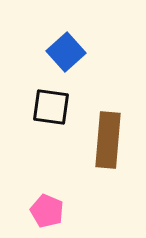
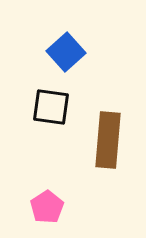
pink pentagon: moved 4 px up; rotated 16 degrees clockwise
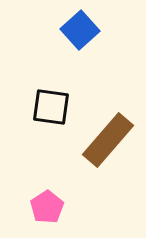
blue square: moved 14 px right, 22 px up
brown rectangle: rotated 36 degrees clockwise
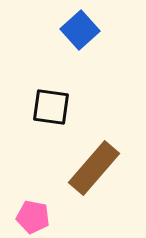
brown rectangle: moved 14 px left, 28 px down
pink pentagon: moved 14 px left, 10 px down; rotated 28 degrees counterclockwise
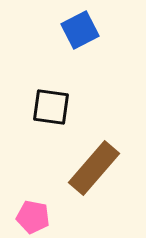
blue square: rotated 15 degrees clockwise
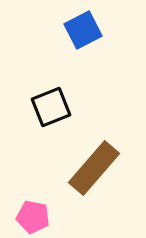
blue square: moved 3 px right
black square: rotated 30 degrees counterclockwise
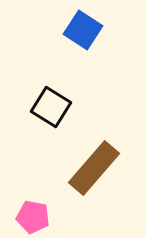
blue square: rotated 30 degrees counterclockwise
black square: rotated 36 degrees counterclockwise
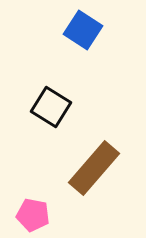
pink pentagon: moved 2 px up
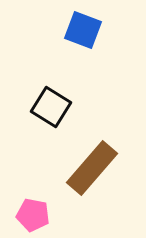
blue square: rotated 12 degrees counterclockwise
brown rectangle: moved 2 px left
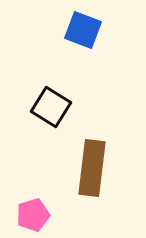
brown rectangle: rotated 34 degrees counterclockwise
pink pentagon: rotated 28 degrees counterclockwise
